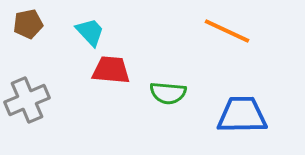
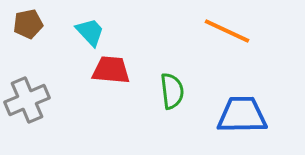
green semicircle: moved 4 px right, 2 px up; rotated 102 degrees counterclockwise
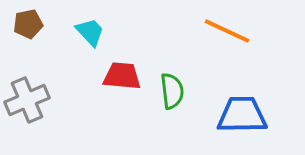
red trapezoid: moved 11 px right, 6 px down
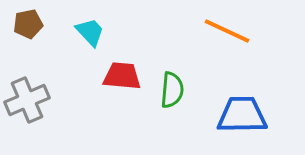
green semicircle: moved 1 px up; rotated 12 degrees clockwise
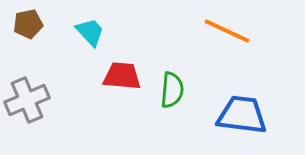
blue trapezoid: rotated 8 degrees clockwise
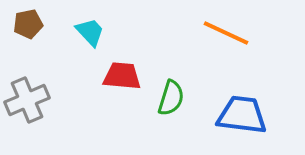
orange line: moved 1 px left, 2 px down
green semicircle: moved 1 px left, 8 px down; rotated 12 degrees clockwise
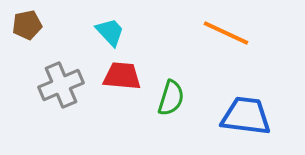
brown pentagon: moved 1 px left, 1 px down
cyan trapezoid: moved 20 px right
gray cross: moved 34 px right, 15 px up
blue trapezoid: moved 4 px right, 1 px down
